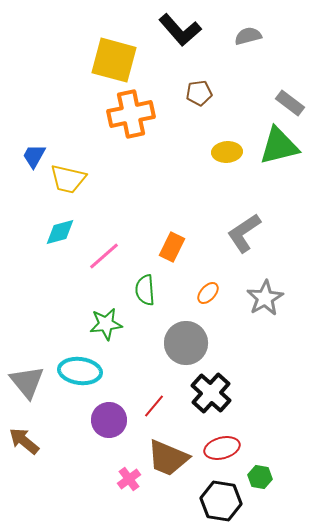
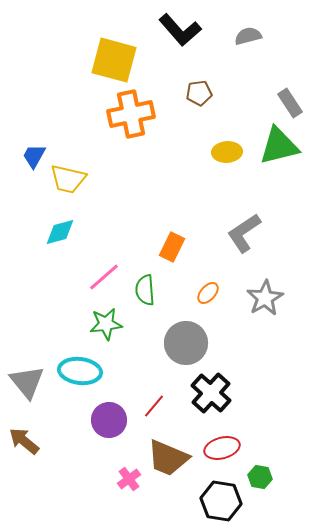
gray rectangle: rotated 20 degrees clockwise
pink line: moved 21 px down
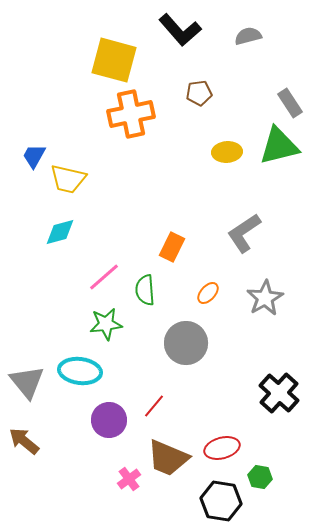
black cross: moved 68 px right
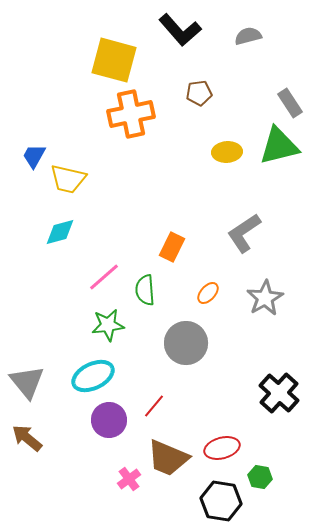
green star: moved 2 px right, 1 px down
cyan ellipse: moved 13 px right, 5 px down; rotated 33 degrees counterclockwise
brown arrow: moved 3 px right, 3 px up
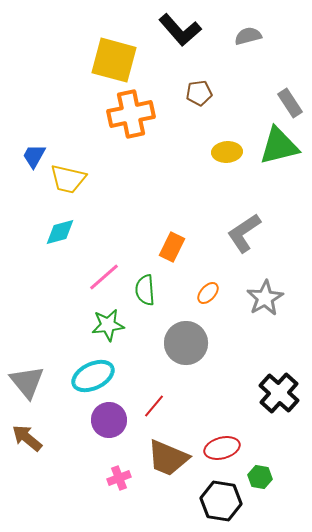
pink cross: moved 10 px left, 1 px up; rotated 15 degrees clockwise
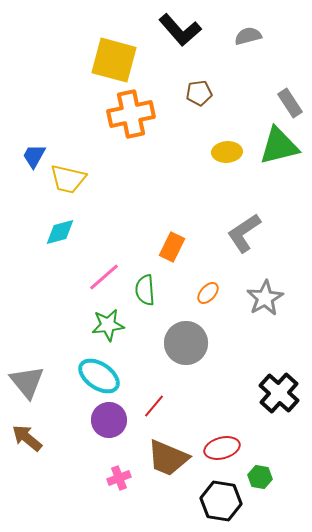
cyan ellipse: moved 6 px right; rotated 60 degrees clockwise
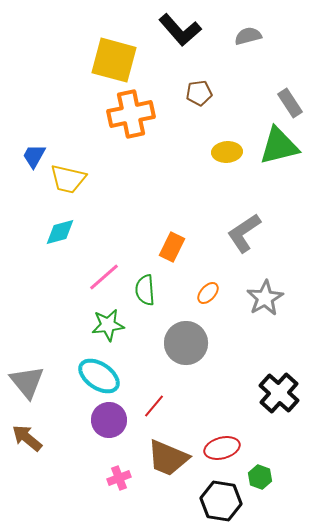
green hexagon: rotated 10 degrees clockwise
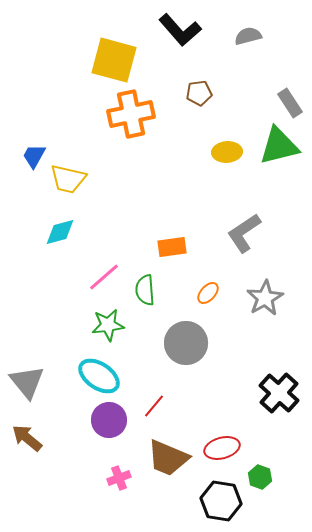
orange rectangle: rotated 56 degrees clockwise
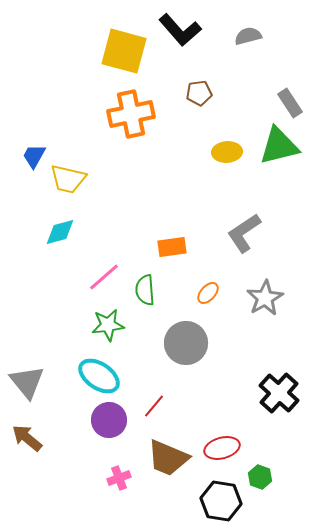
yellow square: moved 10 px right, 9 px up
